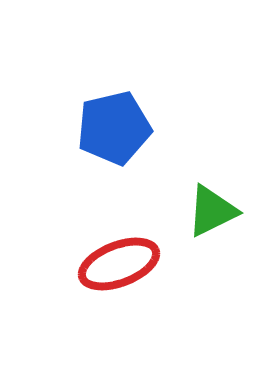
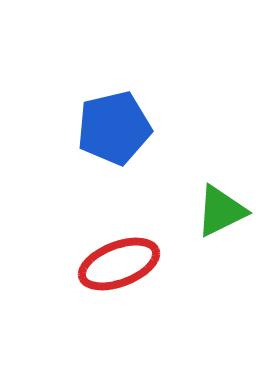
green triangle: moved 9 px right
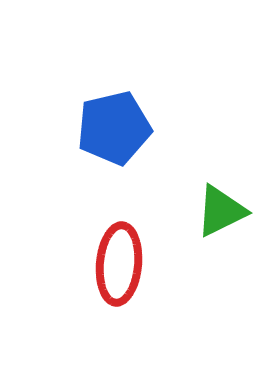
red ellipse: rotated 64 degrees counterclockwise
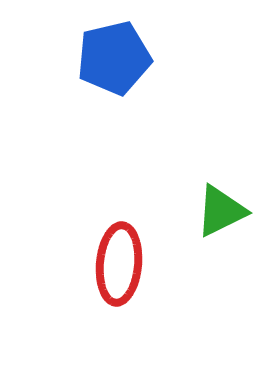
blue pentagon: moved 70 px up
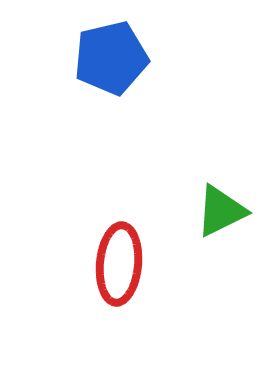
blue pentagon: moved 3 px left
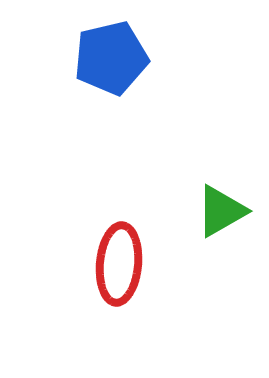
green triangle: rotated 4 degrees counterclockwise
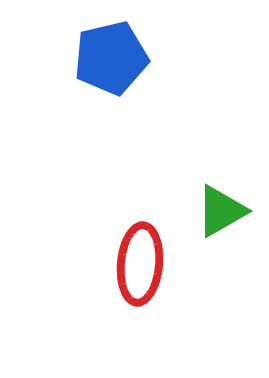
red ellipse: moved 21 px right
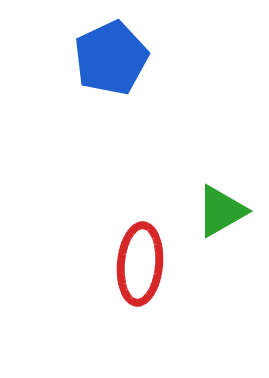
blue pentagon: rotated 12 degrees counterclockwise
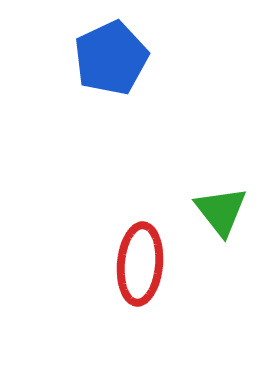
green triangle: rotated 38 degrees counterclockwise
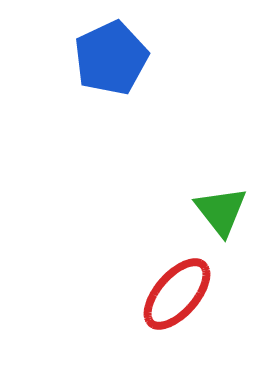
red ellipse: moved 37 px right, 30 px down; rotated 36 degrees clockwise
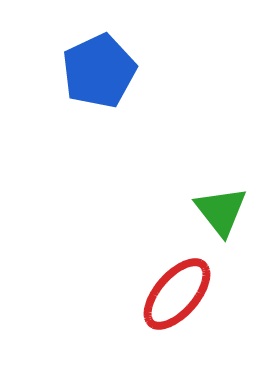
blue pentagon: moved 12 px left, 13 px down
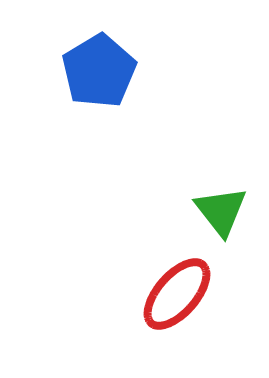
blue pentagon: rotated 6 degrees counterclockwise
